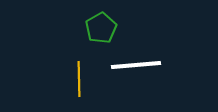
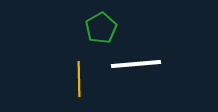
white line: moved 1 px up
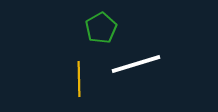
white line: rotated 12 degrees counterclockwise
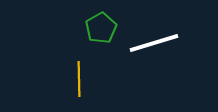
white line: moved 18 px right, 21 px up
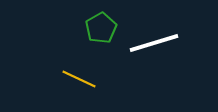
yellow line: rotated 64 degrees counterclockwise
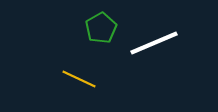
white line: rotated 6 degrees counterclockwise
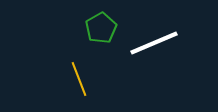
yellow line: rotated 44 degrees clockwise
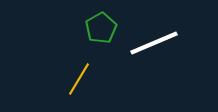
yellow line: rotated 52 degrees clockwise
